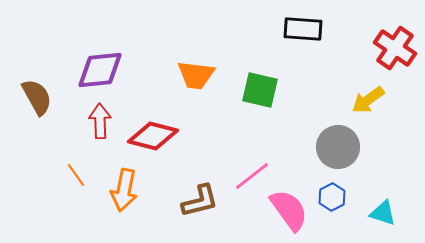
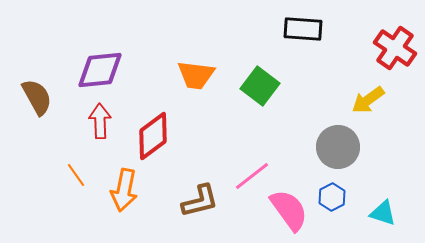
green square: moved 4 px up; rotated 24 degrees clockwise
red diamond: rotated 51 degrees counterclockwise
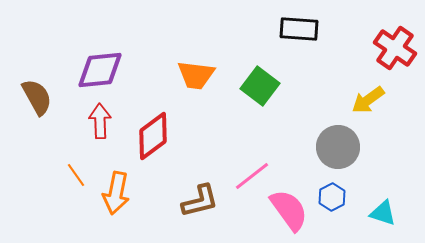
black rectangle: moved 4 px left
orange arrow: moved 8 px left, 3 px down
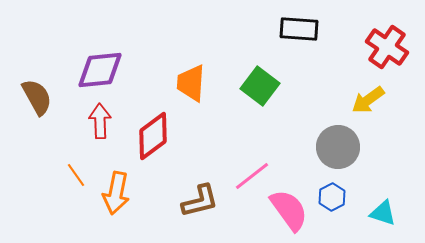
red cross: moved 8 px left, 1 px up
orange trapezoid: moved 5 px left, 8 px down; rotated 87 degrees clockwise
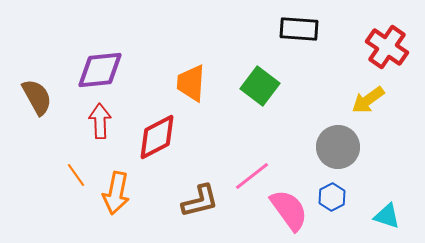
red diamond: moved 4 px right, 1 px down; rotated 9 degrees clockwise
cyan triangle: moved 4 px right, 3 px down
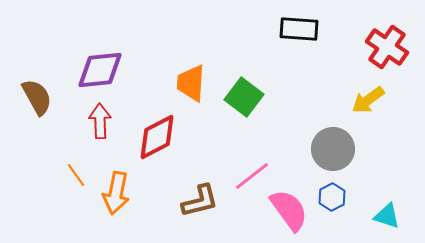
green square: moved 16 px left, 11 px down
gray circle: moved 5 px left, 2 px down
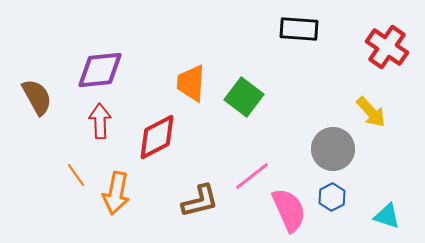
yellow arrow: moved 3 px right, 12 px down; rotated 96 degrees counterclockwise
pink semicircle: rotated 12 degrees clockwise
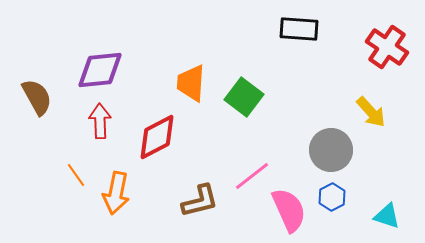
gray circle: moved 2 px left, 1 px down
